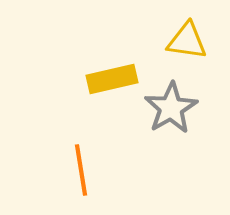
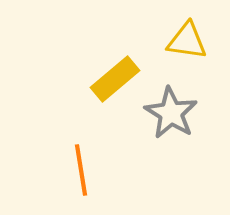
yellow rectangle: moved 3 px right; rotated 27 degrees counterclockwise
gray star: moved 5 px down; rotated 10 degrees counterclockwise
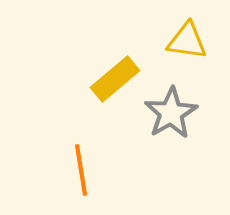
gray star: rotated 10 degrees clockwise
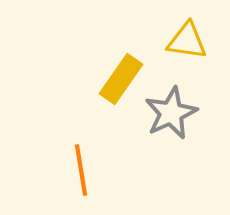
yellow rectangle: moved 6 px right; rotated 15 degrees counterclockwise
gray star: rotated 6 degrees clockwise
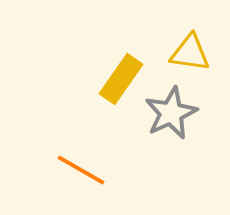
yellow triangle: moved 3 px right, 12 px down
orange line: rotated 51 degrees counterclockwise
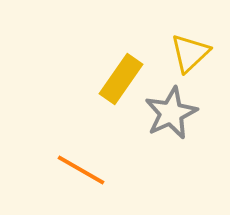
yellow triangle: rotated 51 degrees counterclockwise
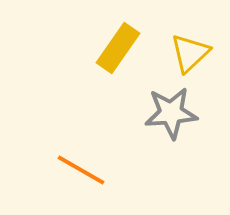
yellow rectangle: moved 3 px left, 31 px up
gray star: rotated 20 degrees clockwise
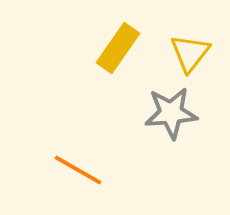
yellow triangle: rotated 9 degrees counterclockwise
orange line: moved 3 px left
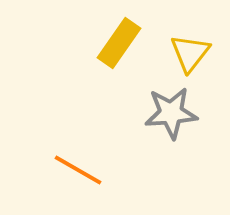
yellow rectangle: moved 1 px right, 5 px up
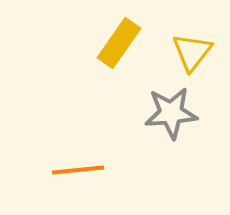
yellow triangle: moved 2 px right, 1 px up
orange line: rotated 36 degrees counterclockwise
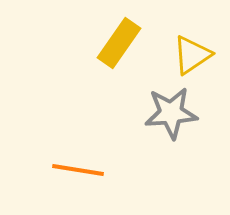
yellow triangle: moved 3 px down; rotated 18 degrees clockwise
orange line: rotated 15 degrees clockwise
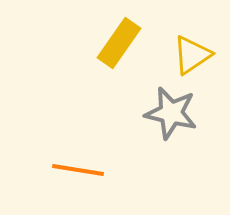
gray star: rotated 18 degrees clockwise
